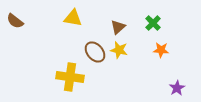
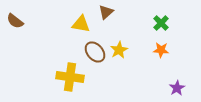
yellow triangle: moved 8 px right, 6 px down
green cross: moved 8 px right
brown triangle: moved 12 px left, 15 px up
yellow star: rotated 30 degrees clockwise
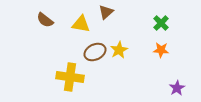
brown semicircle: moved 30 px right, 1 px up
brown ellipse: rotated 75 degrees counterclockwise
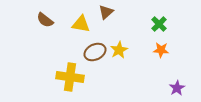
green cross: moved 2 px left, 1 px down
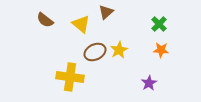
yellow triangle: rotated 30 degrees clockwise
purple star: moved 28 px left, 5 px up
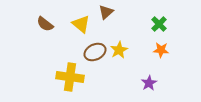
brown semicircle: moved 4 px down
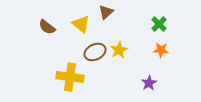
brown semicircle: moved 2 px right, 3 px down
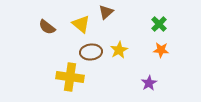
brown ellipse: moved 4 px left; rotated 20 degrees clockwise
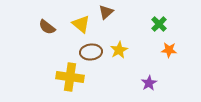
orange star: moved 8 px right
